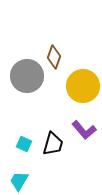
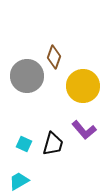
cyan trapezoid: rotated 30 degrees clockwise
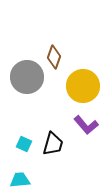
gray circle: moved 1 px down
purple L-shape: moved 2 px right, 5 px up
cyan trapezoid: moved 1 px right, 1 px up; rotated 25 degrees clockwise
